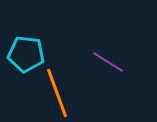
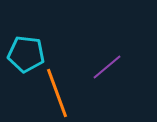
purple line: moved 1 px left, 5 px down; rotated 72 degrees counterclockwise
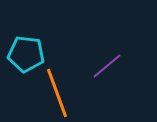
purple line: moved 1 px up
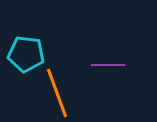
purple line: moved 1 px right, 1 px up; rotated 40 degrees clockwise
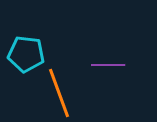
orange line: moved 2 px right
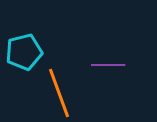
cyan pentagon: moved 2 px left, 2 px up; rotated 21 degrees counterclockwise
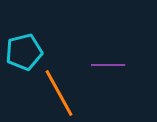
orange line: rotated 9 degrees counterclockwise
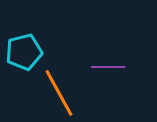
purple line: moved 2 px down
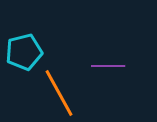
purple line: moved 1 px up
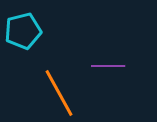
cyan pentagon: moved 1 px left, 21 px up
